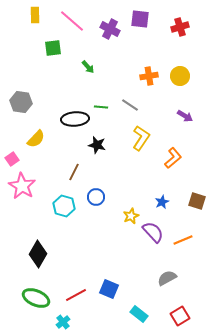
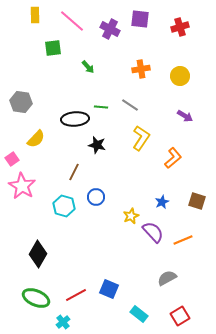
orange cross: moved 8 px left, 7 px up
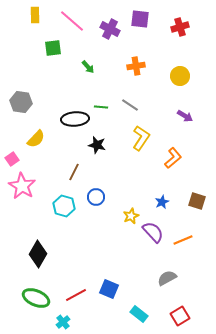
orange cross: moved 5 px left, 3 px up
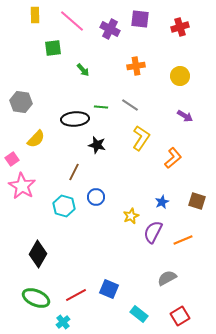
green arrow: moved 5 px left, 3 px down
purple semicircle: rotated 110 degrees counterclockwise
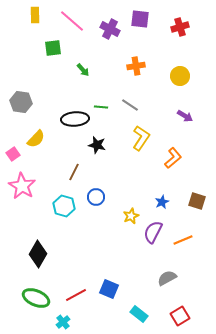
pink square: moved 1 px right, 5 px up
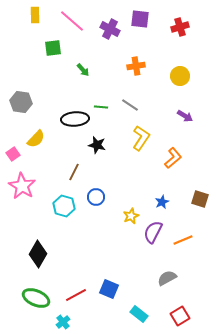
brown square: moved 3 px right, 2 px up
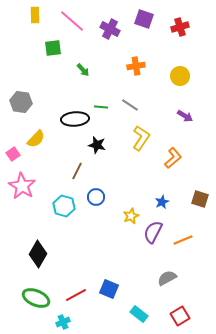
purple square: moved 4 px right; rotated 12 degrees clockwise
brown line: moved 3 px right, 1 px up
cyan cross: rotated 16 degrees clockwise
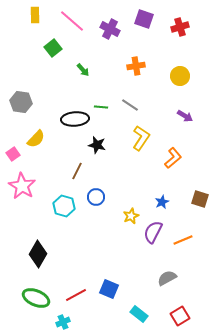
green square: rotated 30 degrees counterclockwise
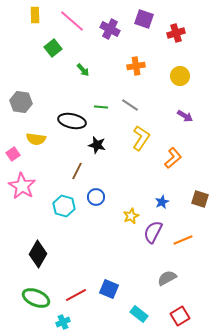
red cross: moved 4 px left, 6 px down
black ellipse: moved 3 px left, 2 px down; rotated 16 degrees clockwise
yellow semicircle: rotated 54 degrees clockwise
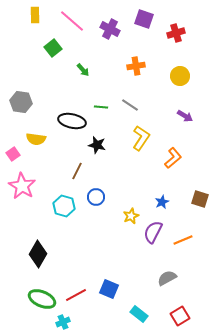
green ellipse: moved 6 px right, 1 px down
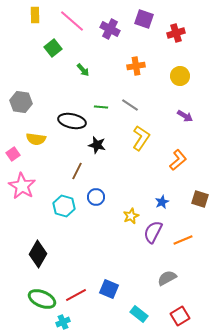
orange L-shape: moved 5 px right, 2 px down
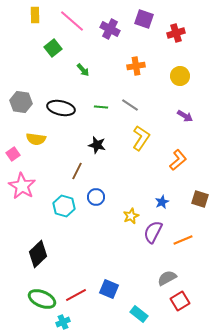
black ellipse: moved 11 px left, 13 px up
black diamond: rotated 16 degrees clockwise
red square: moved 15 px up
